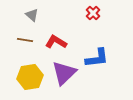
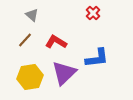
brown line: rotated 56 degrees counterclockwise
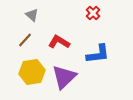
red L-shape: moved 3 px right
blue L-shape: moved 1 px right, 4 px up
purple triangle: moved 4 px down
yellow hexagon: moved 2 px right, 5 px up
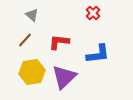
red L-shape: rotated 25 degrees counterclockwise
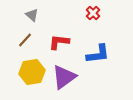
purple triangle: rotated 8 degrees clockwise
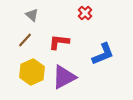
red cross: moved 8 px left
blue L-shape: moved 5 px right; rotated 15 degrees counterclockwise
yellow hexagon: rotated 15 degrees counterclockwise
purple triangle: rotated 8 degrees clockwise
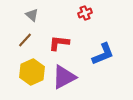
red cross: rotated 24 degrees clockwise
red L-shape: moved 1 px down
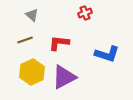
brown line: rotated 28 degrees clockwise
blue L-shape: moved 4 px right; rotated 40 degrees clockwise
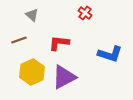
red cross: rotated 32 degrees counterclockwise
brown line: moved 6 px left
blue L-shape: moved 3 px right
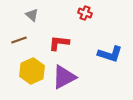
red cross: rotated 16 degrees counterclockwise
yellow hexagon: moved 1 px up
